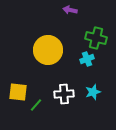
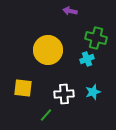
purple arrow: moved 1 px down
yellow square: moved 5 px right, 4 px up
green line: moved 10 px right, 10 px down
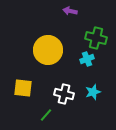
white cross: rotated 18 degrees clockwise
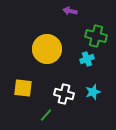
green cross: moved 2 px up
yellow circle: moved 1 px left, 1 px up
